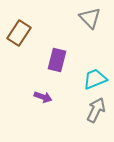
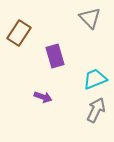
purple rectangle: moved 2 px left, 4 px up; rotated 30 degrees counterclockwise
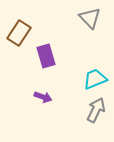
purple rectangle: moved 9 px left
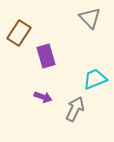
gray arrow: moved 21 px left, 1 px up
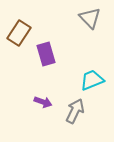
purple rectangle: moved 2 px up
cyan trapezoid: moved 3 px left, 1 px down
purple arrow: moved 5 px down
gray arrow: moved 2 px down
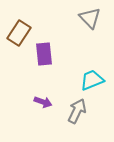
purple rectangle: moved 2 px left; rotated 10 degrees clockwise
gray arrow: moved 2 px right
